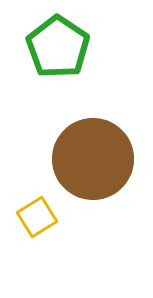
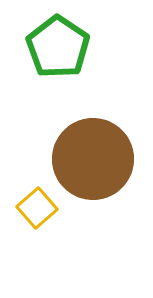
yellow square: moved 9 px up; rotated 9 degrees counterclockwise
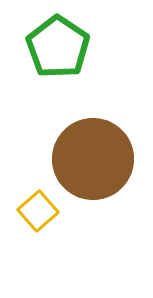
yellow square: moved 1 px right, 3 px down
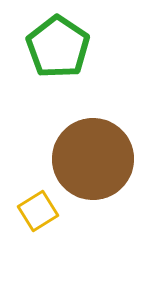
yellow square: rotated 9 degrees clockwise
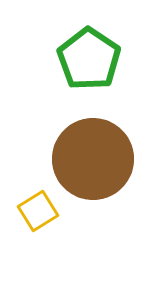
green pentagon: moved 31 px right, 12 px down
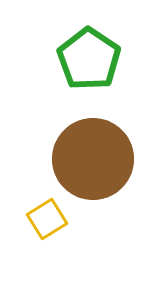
yellow square: moved 9 px right, 8 px down
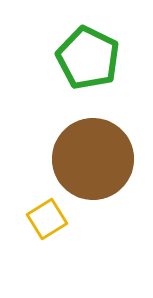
green pentagon: moved 1 px left, 1 px up; rotated 8 degrees counterclockwise
